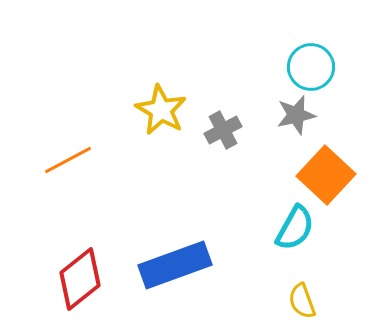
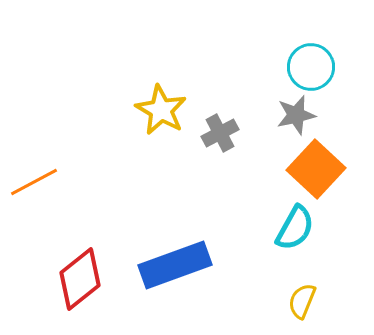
gray cross: moved 3 px left, 3 px down
orange line: moved 34 px left, 22 px down
orange square: moved 10 px left, 6 px up
yellow semicircle: rotated 42 degrees clockwise
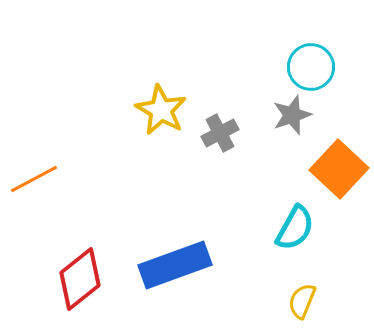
gray star: moved 4 px left; rotated 6 degrees counterclockwise
orange square: moved 23 px right
orange line: moved 3 px up
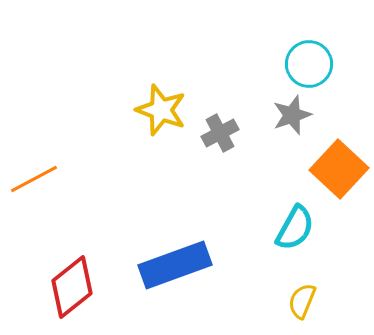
cyan circle: moved 2 px left, 3 px up
yellow star: rotated 9 degrees counterclockwise
red diamond: moved 8 px left, 8 px down
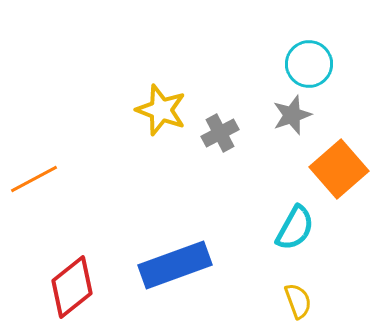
orange square: rotated 6 degrees clockwise
yellow semicircle: moved 4 px left; rotated 138 degrees clockwise
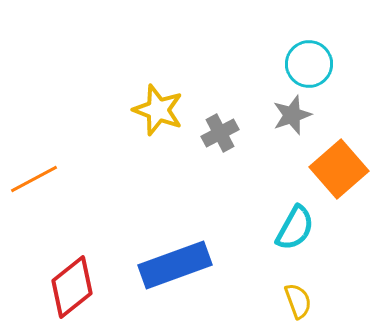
yellow star: moved 3 px left
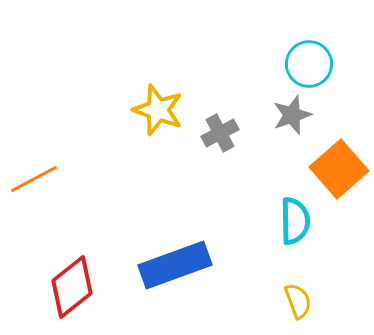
cyan semicircle: moved 7 px up; rotated 30 degrees counterclockwise
